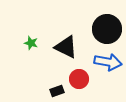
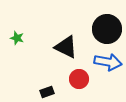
green star: moved 14 px left, 5 px up
black rectangle: moved 10 px left, 1 px down
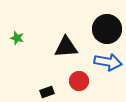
black triangle: rotated 30 degrees counterclockwise
red circle: moved 2 px down
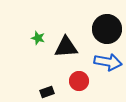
green star: moved 21 px right
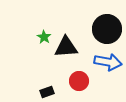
green star: moved 6 px right, 1 px up; rotated 16 degrees clockwise
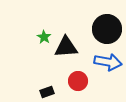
red circle: moved 1 px left
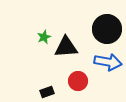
green star: rotated 16 degrees clockwise
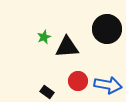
black triangle: moved 1 px right
blue arrow: moved 23 px down
black rectangle: rotated 56 degrees clockwise
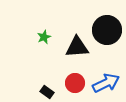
black circle: moved 1 px down
black triangle: moved 10 px right
red circle: moved 3 px left, 2 px down
blue arrow: moved 2 px left, 2 px up; rotated 36 degrees counterclockwise
